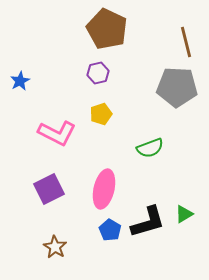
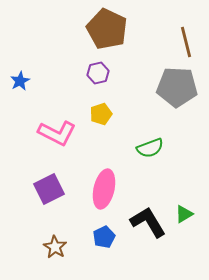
black L-shape: rotated 105 degrees counterclockwise
blue pentagon: moved 6 px left, 7 px down; rotated 15 degrees clockwise
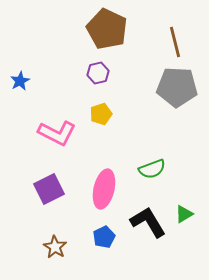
brown line: moved 11 px left
green semicircle: moved 2 px right, 21 px down
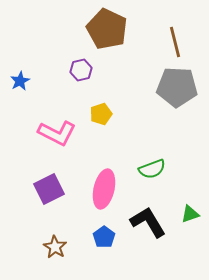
purple hexagon: moved 17 px left, 3 px up
green triangle: moved 6 px right; rotated 12 degrees clockwise
blue pentagon: rotated 10 degrees counterclockwise
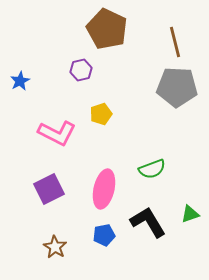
blue pentagon: moved 2 px up; rotated 25 degrees clockwise
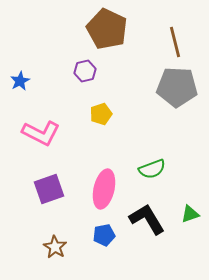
purple hexagon: moved 4 px right, 1 px down
pink L-shape: moved 16 px left
purple square: rotated 8 degrees clockwise
black L-shape: moved 1 px left, 3 px up
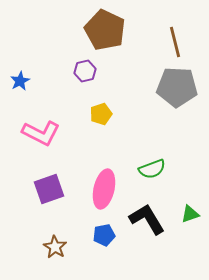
brown pentagon: moved 2 px left, 1 px down
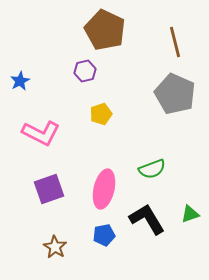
gray pentagon: moved 2 px left, 7 px down; rotated 21 degrees clockwise
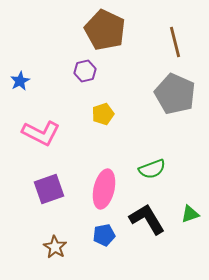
yellow pentagon: moved 2 px right
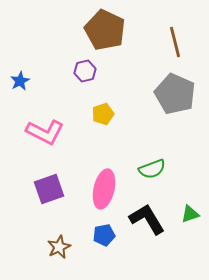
pink L-shape: moved 4 px right, 1 px up
brown star: moved 4 px right; rotated 15 degrees clockwise
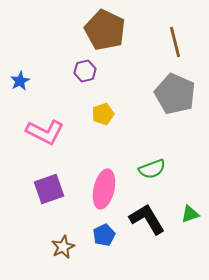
blue pentagon: rotated 15 degrees counterclockwise
brown star: moved 4 px right
